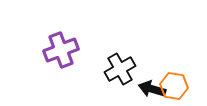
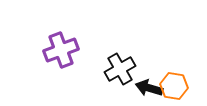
black arrow: moved 3 px left, 1 px up
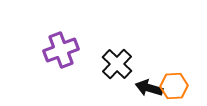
black cross: moved 3 px left, 5 px up; rotated 16 degrees counterclockwise
orange hexagon: rotated 12 degrees counterclockwise
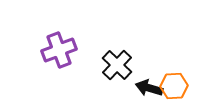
purple cross: moved 2 px left
black cross: moved 1 px down
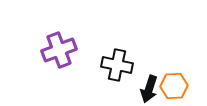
black cross: rotated 32 degrees counterclockwise
black arrow: moved 1 px down; rotated 88 degrees counterclockwise
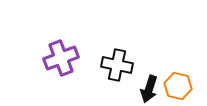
purple cross: moved 2 px right, 8 px down
orange hexagon: moved 4 px right; rotated 16 degrees clockwise
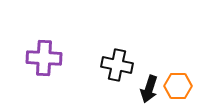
purple cross: moved 17 px left; rotated 24 degrees clockwise
orange hexagon: rotated 12 degrees counterclockwise
